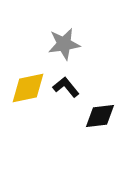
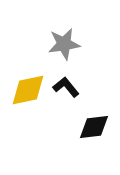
yellow diamond: moved 2 px down
black diamond: moved 6 px left, 11 px down
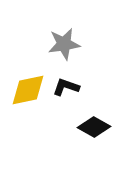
black L-shape: rotated 32 degrees counterclockwise
black diamond: rotated 36 degrees clockwise
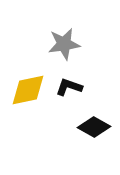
black L-shape: moved 3 px right
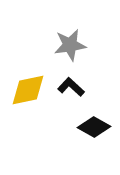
gray star: moved 6 px right, 1 px down
black L-shape: moved 2 px right; rotated 24 degrees clockwise
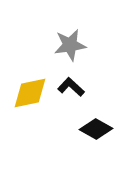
yellow diamond: moved 2 px right, 3 px down
black diamond: moved 2 px right, 2 px down
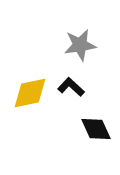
gray star: moved 10 px right
black diamond: rotated 36 degrees clockwise
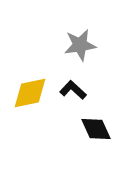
black L-shape: moved 2 px right, 3 px down
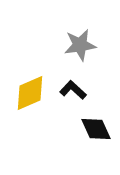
yellow diamond: rotated 12 degrees counterclockwise
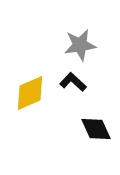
black L-shape: moved 8 px up
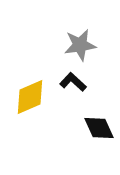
yellow diamond: moved 4 px down
black diamond: moved 3 px right, 1 px up
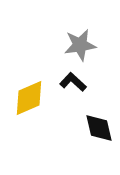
yellow diamond: moved 1 px left, 1 px down
black diamond: rotated 12 degrees clockwise
